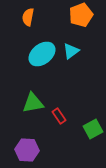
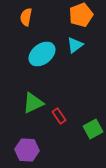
orange semicircle: moved 2 px left
cyan triangle: moved 4 px right, 6 px up
green triangle: rotated 15 degrees counterclockwise
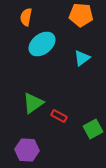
orange pentagon: rotated 25 degrees clockwise
cyan triangle: moved 7 px right, 13 px down
cyan ellipse: moved 10 px up
green triangle: rotated 10 degrees counterclockwise
red rectangle: rotated 28 degrees counterclockwise
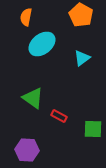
orange pentagon: rotated 25 degrees clockwise
green triangle: moved 5 px up; rotated 50 degrees counterclockwise
green square: rotated 30 degrees clockwise
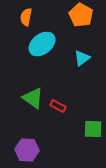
red rectangle: moved 1 px left, 10 px up
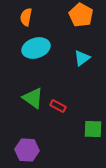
cyan ellipse: moved 6 px left, 4 px down; rotated 20 degrees clockwise
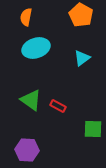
green triangle: moved 2 px left, 2 px down
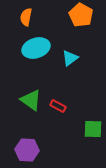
cyan triangle: moved 12 px left
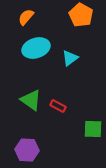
orange semicircle: rotated 30 degrees clockwise
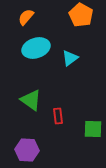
red rectangle: moved 10 px down; rotated 56 degrees clockwise
